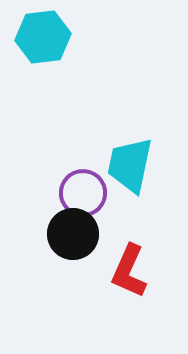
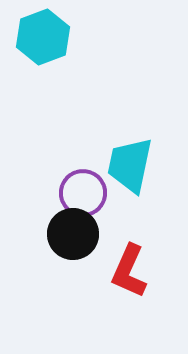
cyan hexagon: rotated 14 degrees counterclockwise
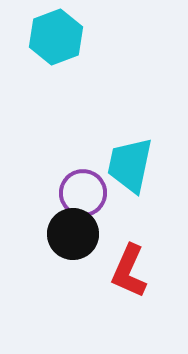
cyan hexagon: moved 13 px right
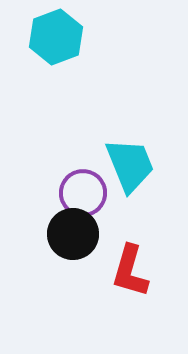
cyan trapezoid: rotated 146 degrees clockwise
red L-shape: moved 1 px right; rotated 8 degrees counterclockwise
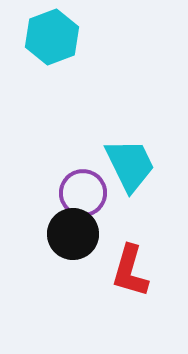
cyan hexagon: moved 4 px left
cyan trapezoid: rotated 4 degrees counterclockwise
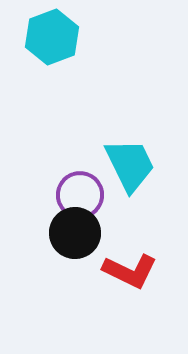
purple circle: moved 3 px left, 2 px down
black circle: moved 2 px right, 1 px up
red L-shape: rotated 80 degrees counterclockwise
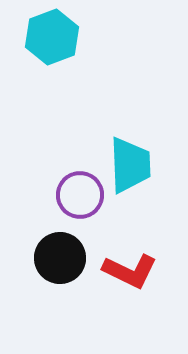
cyan trapezoid: rotated 24 degrees clockwise
black circle: moved 15 px left, 25 px down
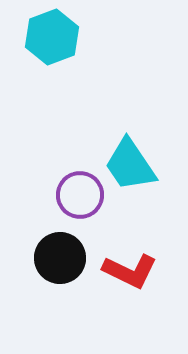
cyan trapezoid: rotated 148 degrees clockwise
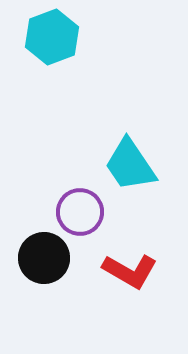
purple circle: moved 17 px down
black circle: moved 16 px left
red L-shape: rotated 4 degrees clockwise
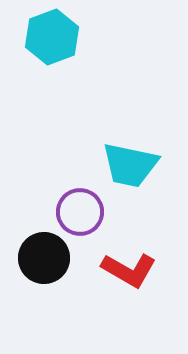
cyan trapezoid: rotated 44 degrees counterclockwise
red L-shape: moved 1 px left, 1 px up
